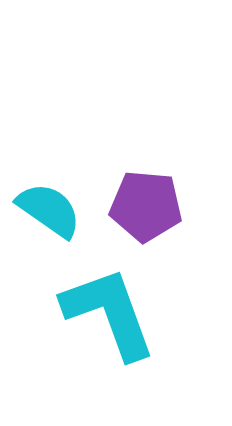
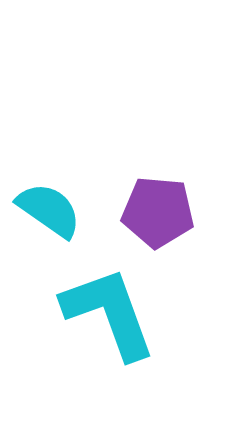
purple pentagon: moved 12 px right, 6 px down
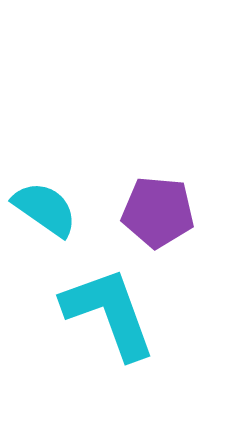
cyan semicircle: moved 4 px left, 1 px up
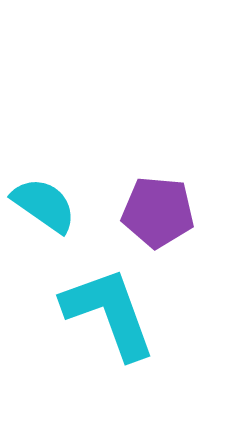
cyan semicircle: moved 1 px left, 4 px up
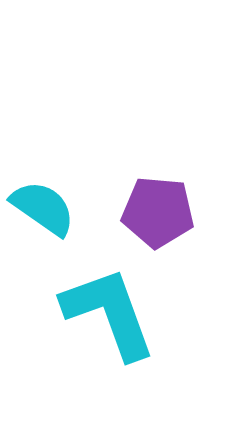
cyan semicircle: moved 1 px left, 3 px down
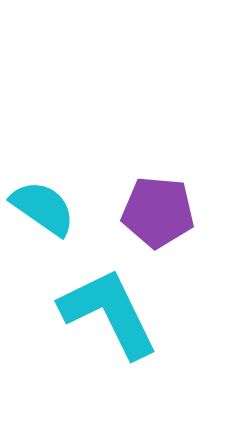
cyan L-shape: rotated 6 degrees counterclockwise
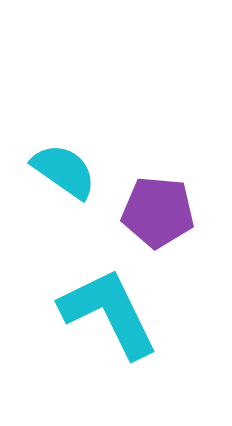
cyan semicircle: moved 21 px right, 37 px up
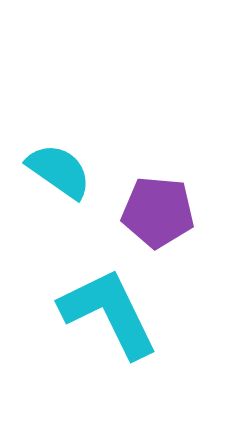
cyan semicircle: moved 5 px left
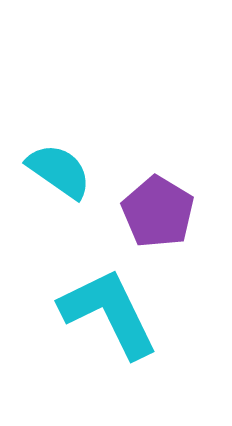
purple pentagon: rotated 26 degrees clockwise
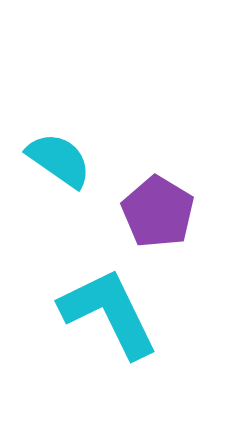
cyan semicircle: moved 11 px up
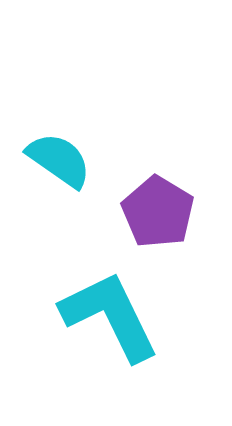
cyan L-shape: moved 1 px right, 3 px down
